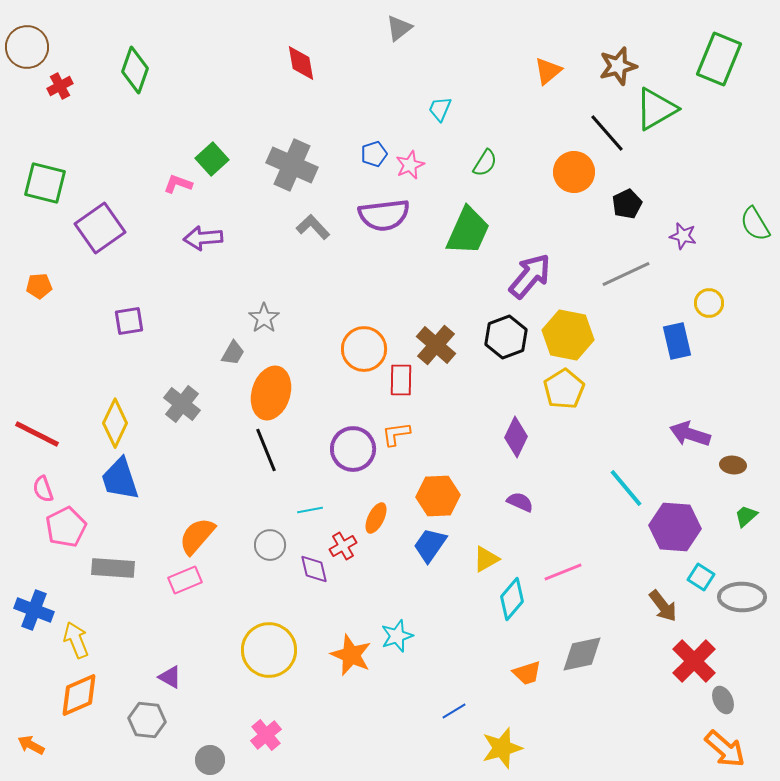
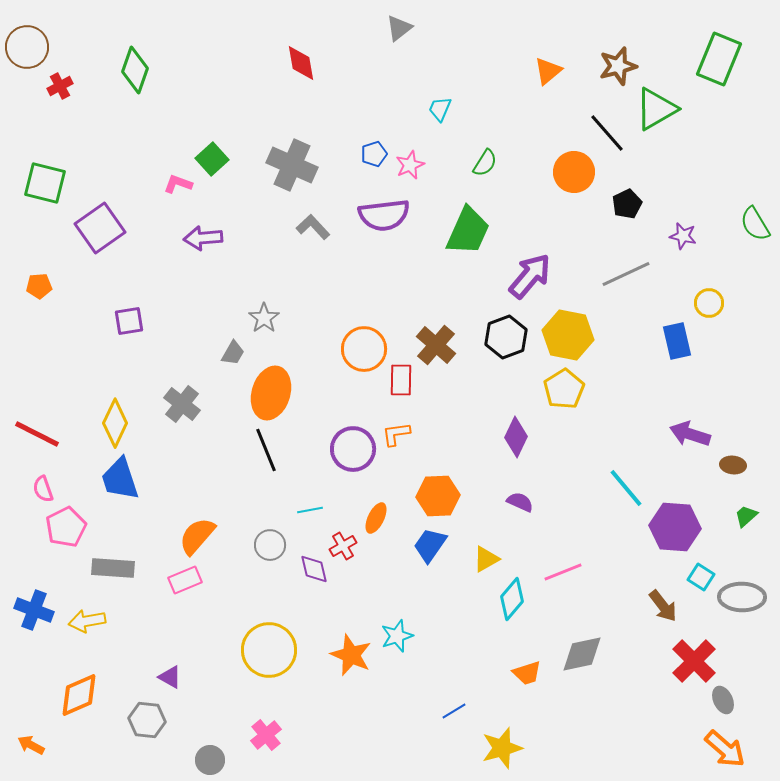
yellow arrow at (76, 640): moved 11 px right, 19 px up; rotated 78 degrees counterclockwise
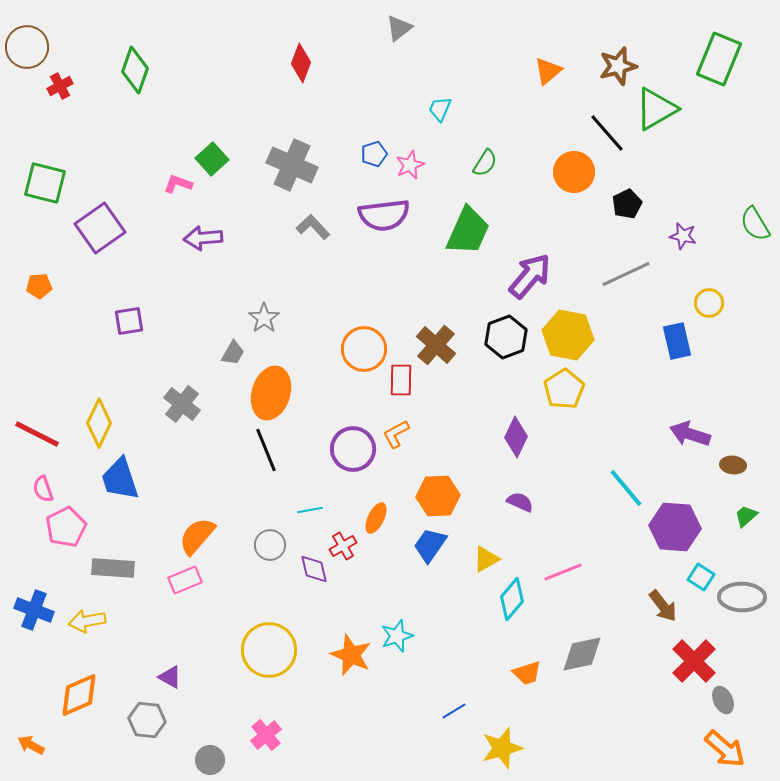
red diamond at (301, 63): rotated 30 degrees clockwise
yellow diamond at (115, 423): moved 16 px left
orange L-shape at (396, 434): rotated 20 degrees counterclockwise
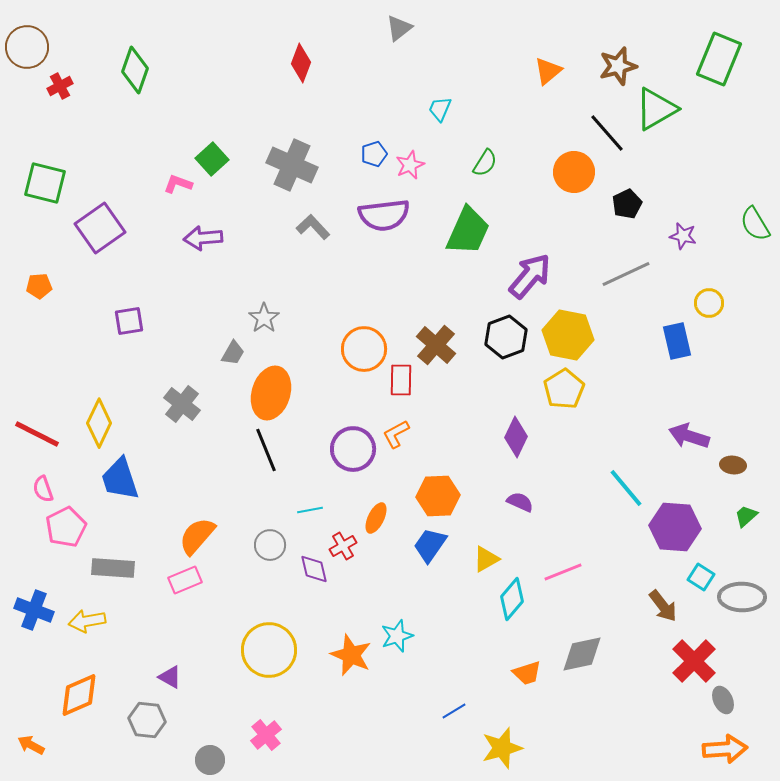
purple arrow at (690, 434): moved 1 px left, 2 px down
orange arrow at (725, 749): rotated 45 degrees counterclockwise
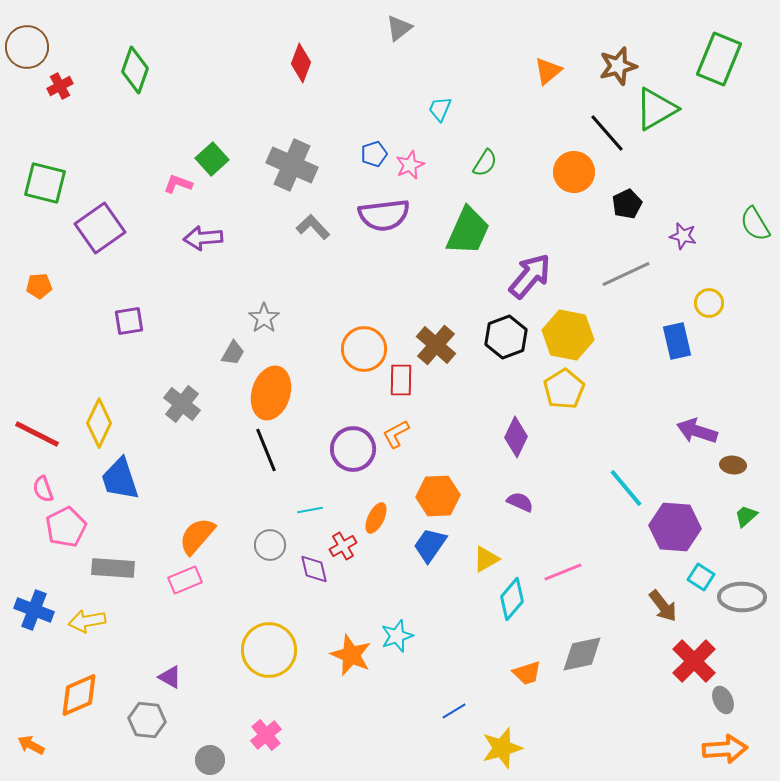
purple arrow at (689, 436): moved 8 px right, 5 px up
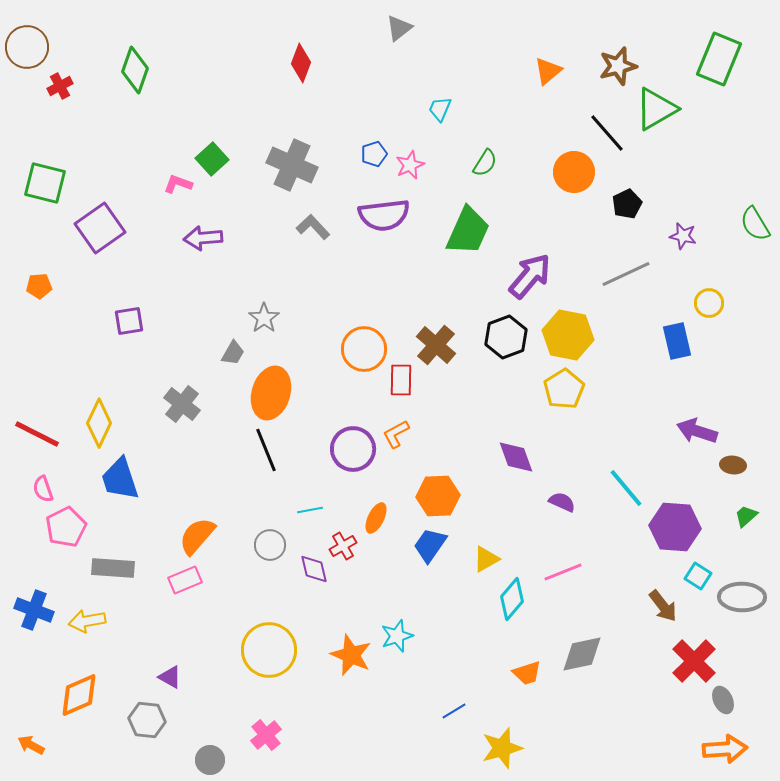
purple diamond at (516, 437): moved 20 px down; rotated 45 degrees counterclockwise
purple semicircle at (520, 502): moved 42 px right
cyan square at (701, 577): moved 3 px left, 1 px up
